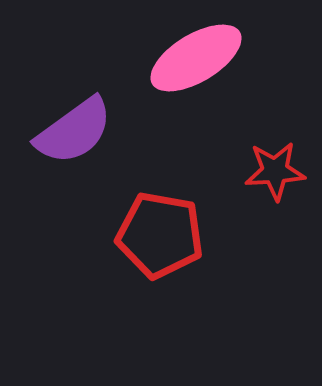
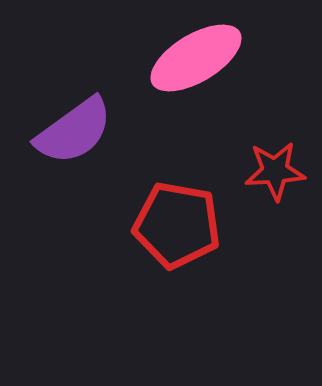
red pentagon: moved 17 px right, 10 px up
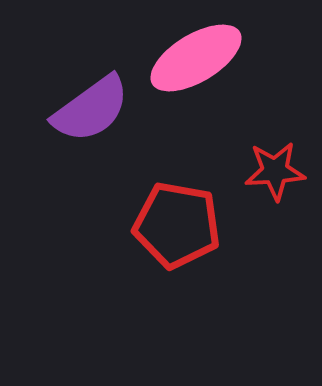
purple semicircle: moved 17 px right, 22 px up
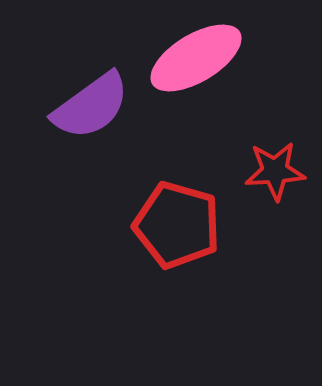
purple semicircle: moved 3 px up
red pentagon: rotated 6 degrees clockwise
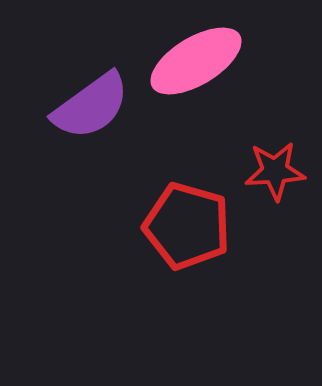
pink ellipse: moved 3 px down
red pentagon: moved 10 px right, 1 px down
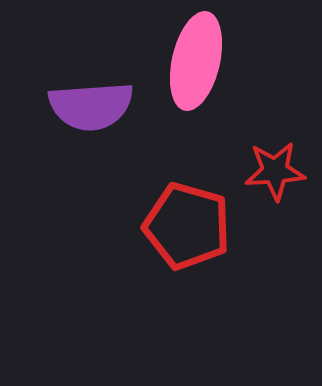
pink ellipse: rotated 46 degrees counterclockwise
purple semicircle: rotated 32 degrees clockwise
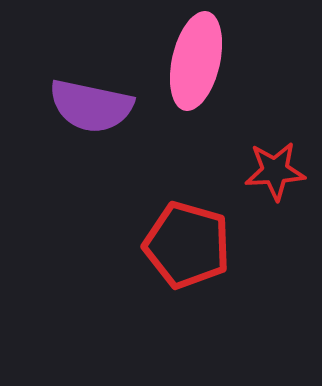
purple semicircle: rotated 16 degrees clockwise
red pentagon: moved 19 px down
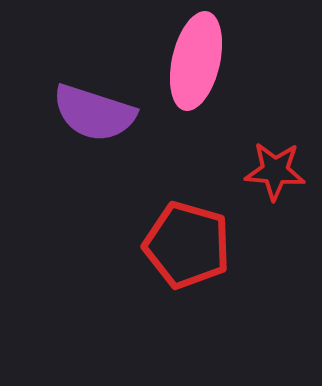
purple semicircle: moved 3 px right, 7 px down; rotated 6 degrees clockwise
red star: rotated 8 degrees clockwise
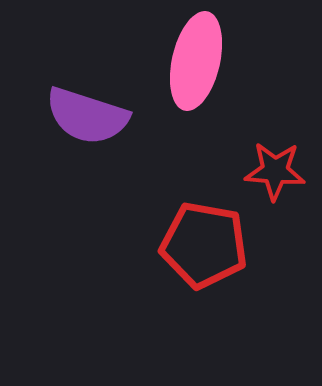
purple semicircle: moved 7 px left, 3 px down
red pentagon: moved 17 px right; rotated 6 degrees counterclockwise
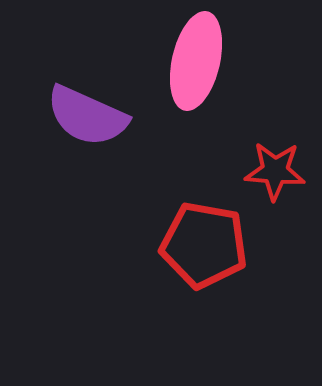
purple semicircle: rotated 6 degrees clockwise
